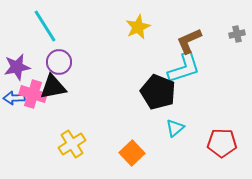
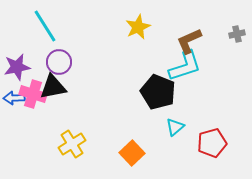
cyan L-shape: moved 1 px right, 2 px up
cyan triangle: moved 1 px up
red pentagon: moved 10 px left; rotated 16 degrees counterclockwise
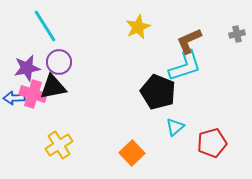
purple star: moved 10 px right, 1 px down
yellow cross: moved 13 px left, 1 px down
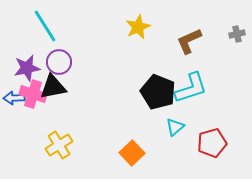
cyan L-shape: moved 6 px right, 22 px down
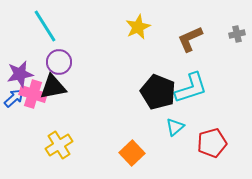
brown L-shape: moved 1 px right, 2 px up
purple star: moved 7 px left, 6 px down
blue arrow: rotated 140 degrees clockwise
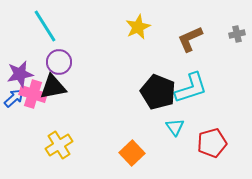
cyan triangle: rotated 24 degrees counterclockwise
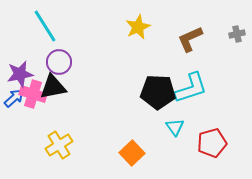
black pentagon: rotated 20 degrees counterclockwise
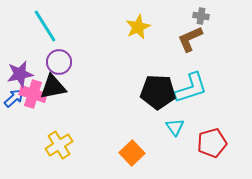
gray cross: moved 36 px left, 18 px up; rotated 21 degrees clockwise
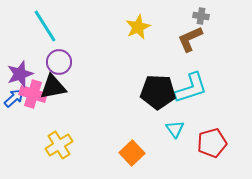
purple star: rotated 8 degrees counterclockwise
cyan triangle: moved 2 px down
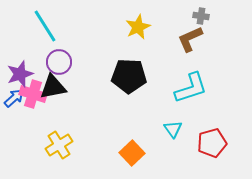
black pentagon: moved 29 px left, 16 px up
cyan triangle: moved 2 px left
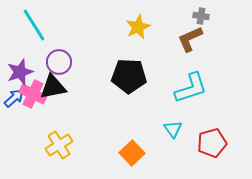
cyan line: moved 11 px left, 1 px up
purple star: moved 2 px up
pink cross: rotated 8 degrees clockwise
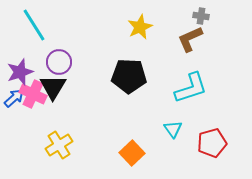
yellow star: moved 2 px right
black triangle: rotated 48 degrees counterclockwise
